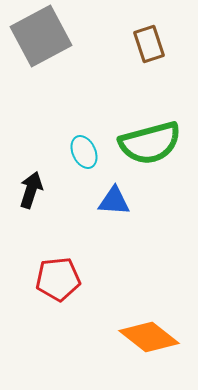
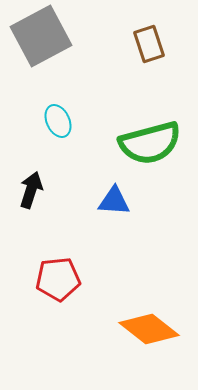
cyan ellipse: moved 26 px left, 31 px up
orange diamond: moved 8 px up
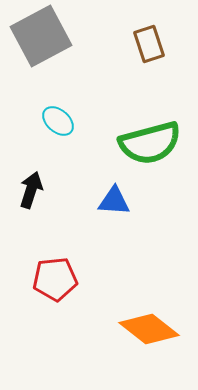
cyan ellipse: rotated 24 degrees counterclockwise
red pentagon: moved 3 px left
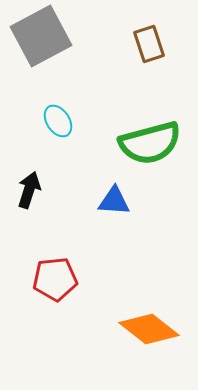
cyan ellipse: rotated 16 degrees clockwise
black arrow: moved 2 px left
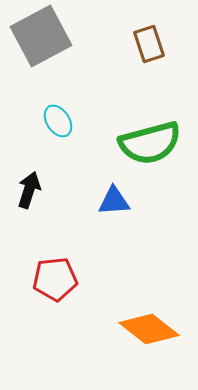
blue triangle: rotated 8 degrees counterclockwise
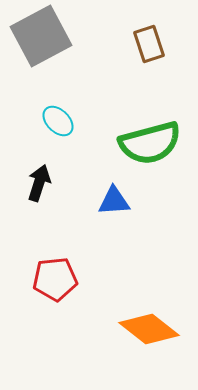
cyan ellipse: rotated 12 degrees counterclockwise
black arrow: moved 10 px right, 7 px up
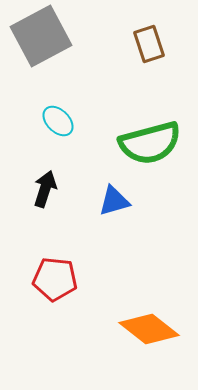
black arrow: moved 6 px right, 6 px down
blue triangle: rotated 12 degrees counterclockwise
red pentagon: rotated 12 degrees clockwise
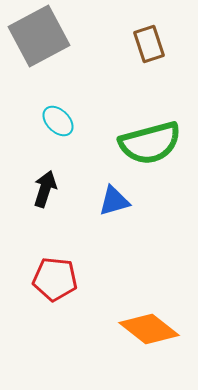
gray square: moved 2 px left
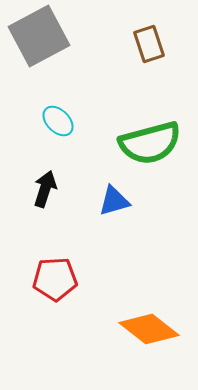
red pentagon: rotated 9 degrees counterclockwise
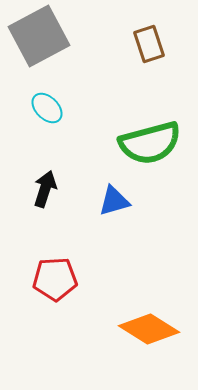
cyan ellipse: moved 11 px left, 13 px up
orange diamond: rotated 6 degrees counterclockwise
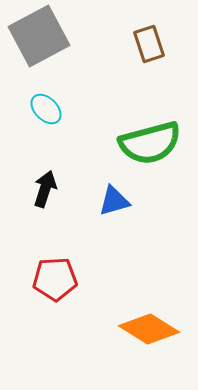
cyan ellipse: moved 1 px left, 1 px down
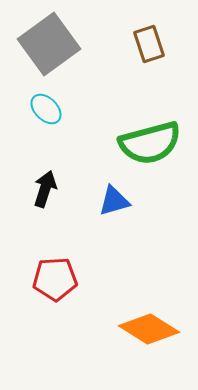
gray square: moved 10 px right, 8 px down; rotated 8 degrees counterclockwise
